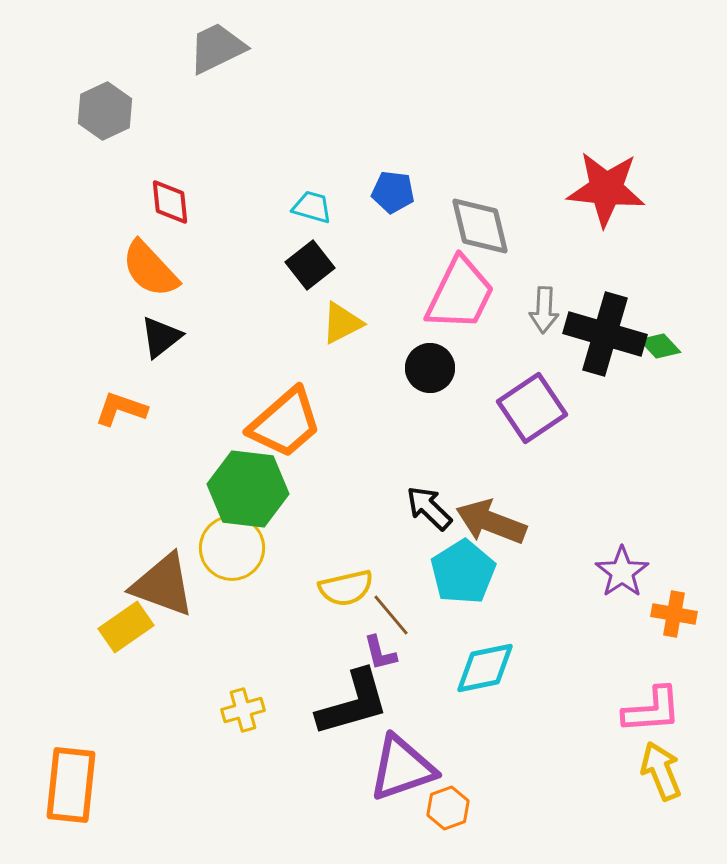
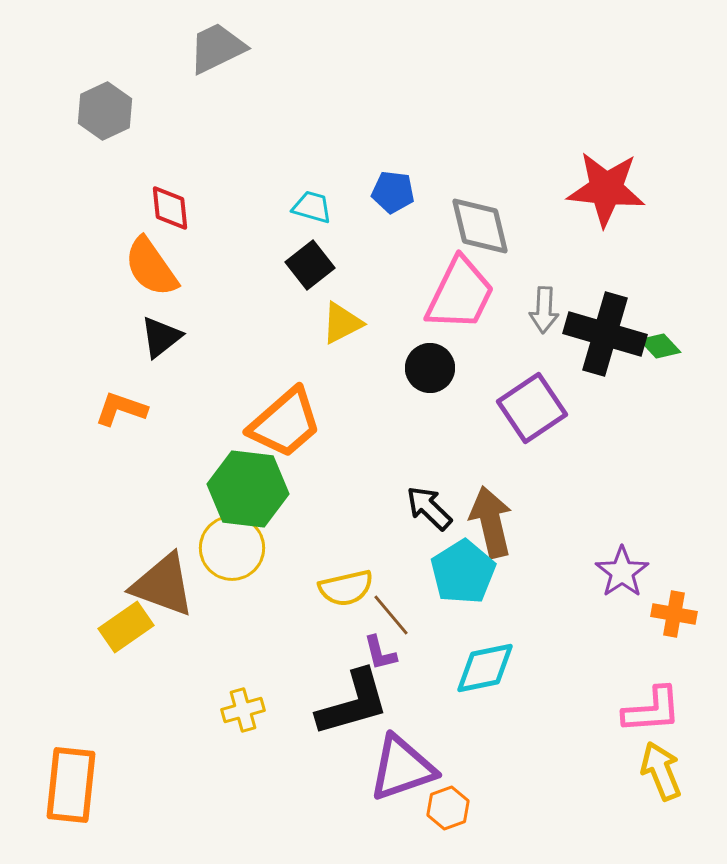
red diamond: moved 6 px down
orange semicircle: moved 1 px right, 2 px up; rotated 8 degrees clockwise
brown arrow: rotated 56 degrees clockwise
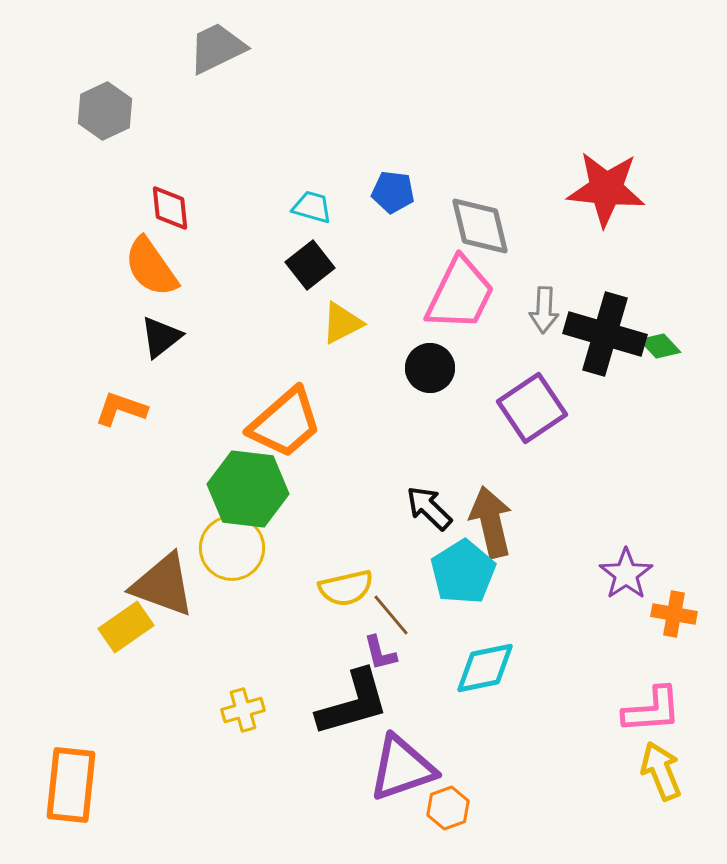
purple star: moved 4 px right, 2 px down
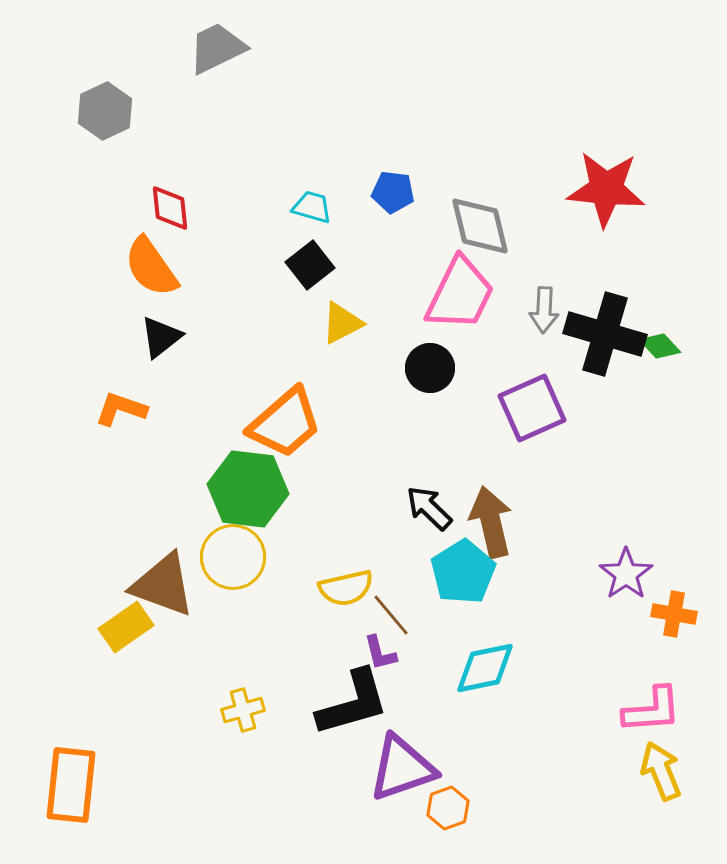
purple square: rotated 10 degrees clockwise
yellow circle: moved 1 px right, 9 px down
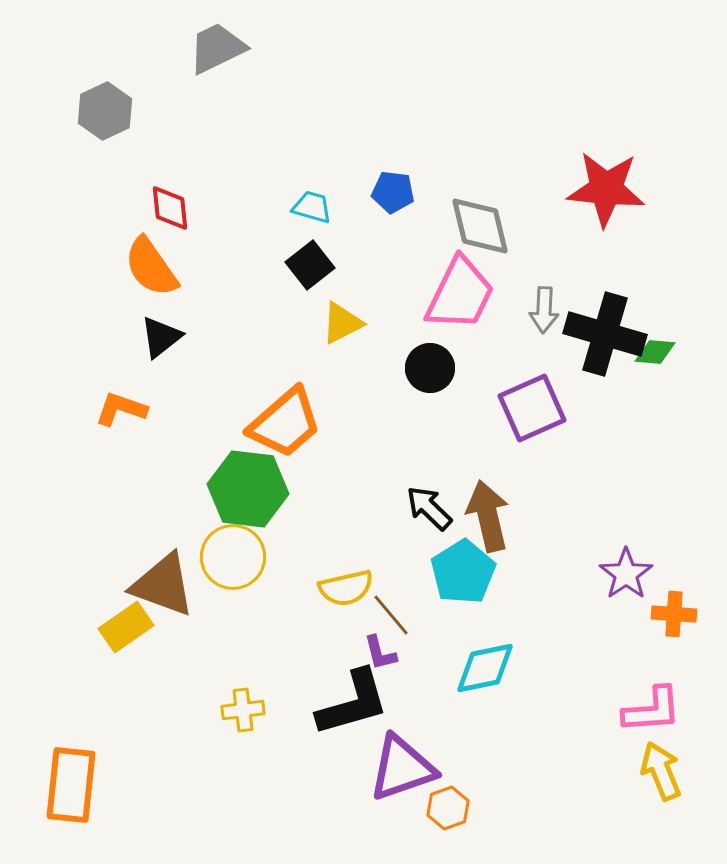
green diamond: moved 5 px left, 6 px down; rotated 42 degrees counterclockwise
brown arrow: moved 3 px left, 6 px up
orange cross: rotated 6 degrees counterclockwise
yellow cross: rotated 9 degrees clockwise
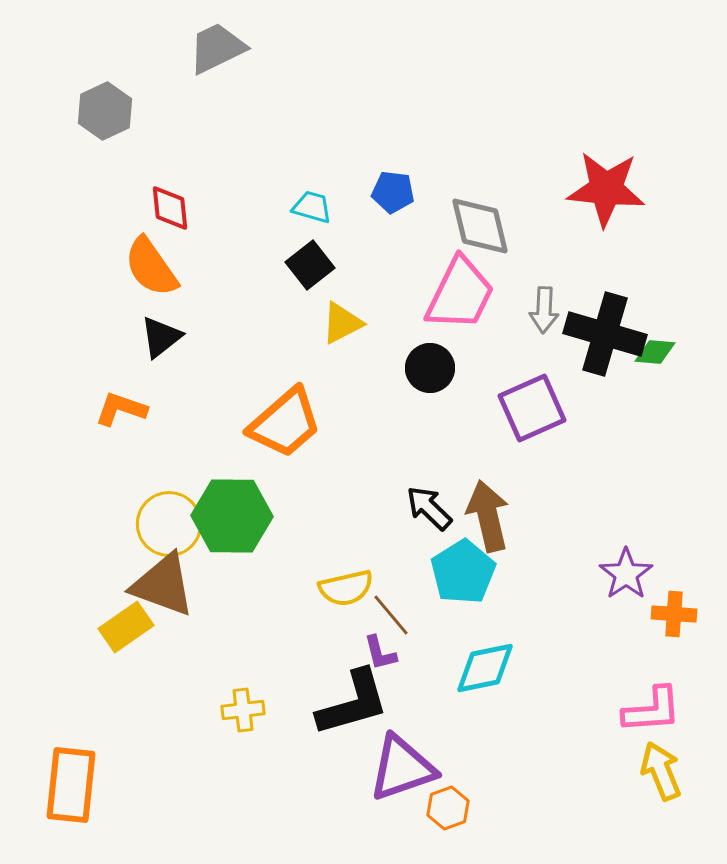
green hexagon: moved 16 px left, 27 px down; rotated 6 degrees counterclockwise
yellow circle: moved 64 px left, 33 px up
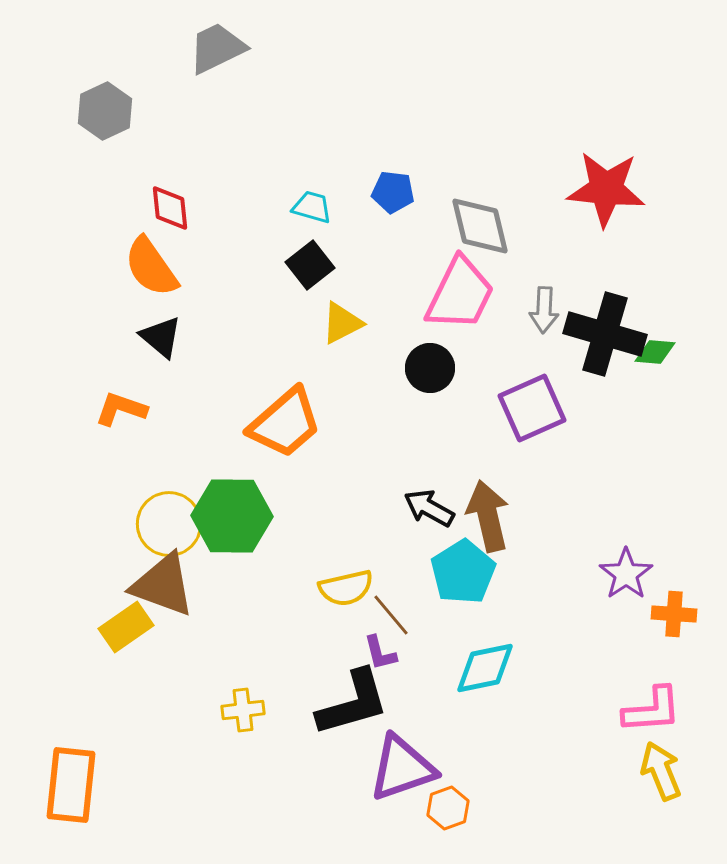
black triangle: rotated 42 degrees counterclockwise
black arrow: rotated 15 degrees counterclockwise
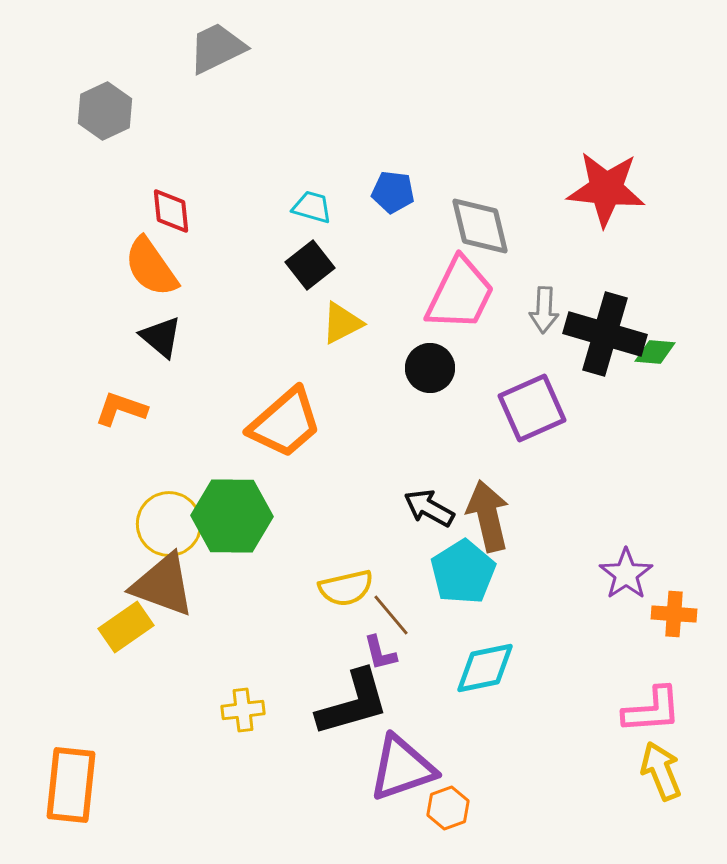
red diamond: moved 1 px right, 3 px down
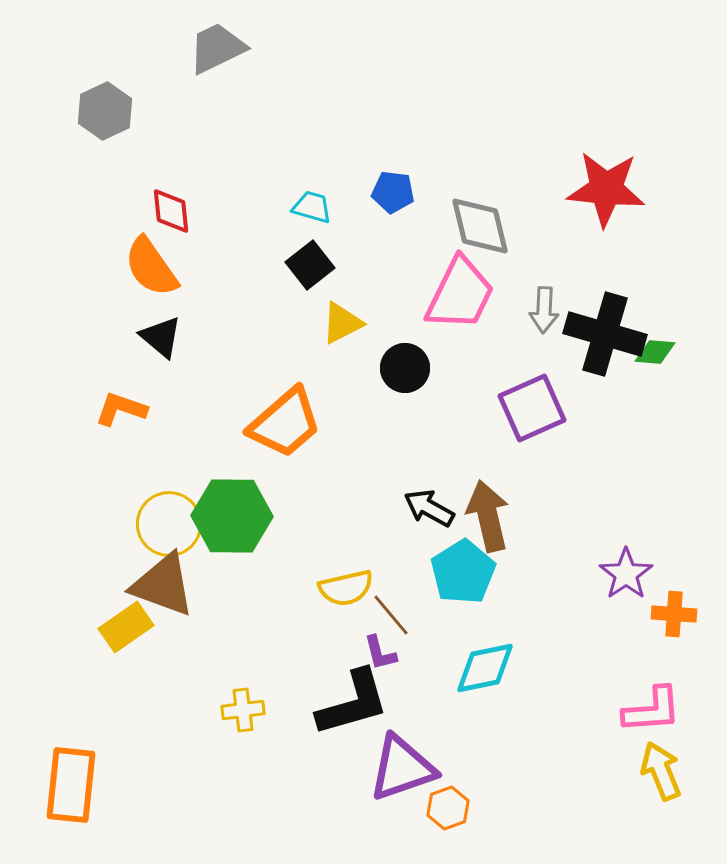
black circle: moved 25 px left
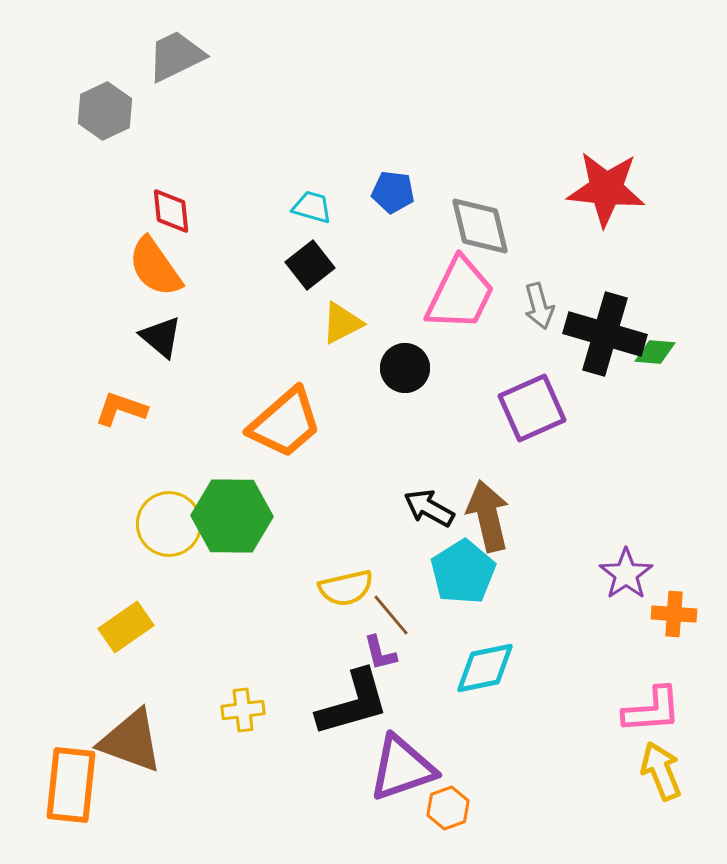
gray trapezoid: moved 41 px left, 8 px down
orange semicircle: moved 4 px right
gray arrow: moved 5 px left, 4 px up; rotated 18 degrees counterclockwise
brown triangle: moved 32 px left, 156 px down
